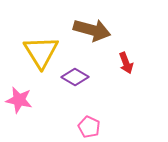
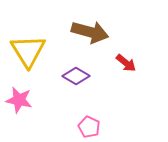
brown arrow: moved 2 px left, 2 px down
yellow triangle: moved 13 px left, 1 px up
red arrow: rotated 30 degrees counterclockwise
purple diamond: moved 1 px right, 1 px up
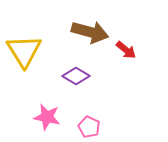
yellow triangle: moved 4 px left
red arrow: moved 13 px up
pink star: moved 28 px right, 17 px down
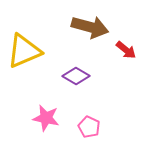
brown arrow: moved 5 px up
yellow triangle: rotated 39 degrees clockwise
pink star: moved 1 px left, 1 px down
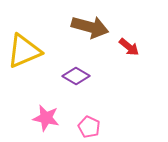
red arrow: moved 3 px right, 3 px up
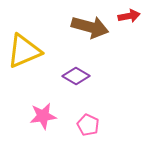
red arrow: moved 31 px up; rotated 50 degrees counterclockwise
pink star: moved 3 px left, 2 px up; rotated 20 degrees counterclockwise
pink pentagon: moved 1 px left, 2 px up
